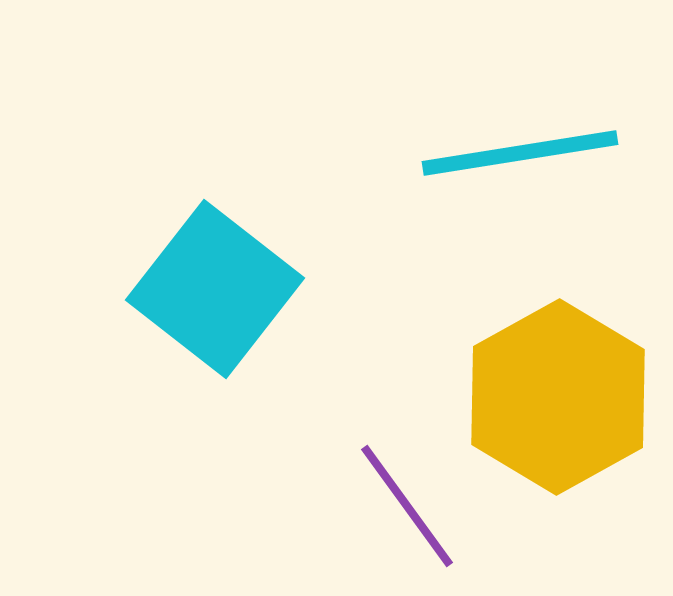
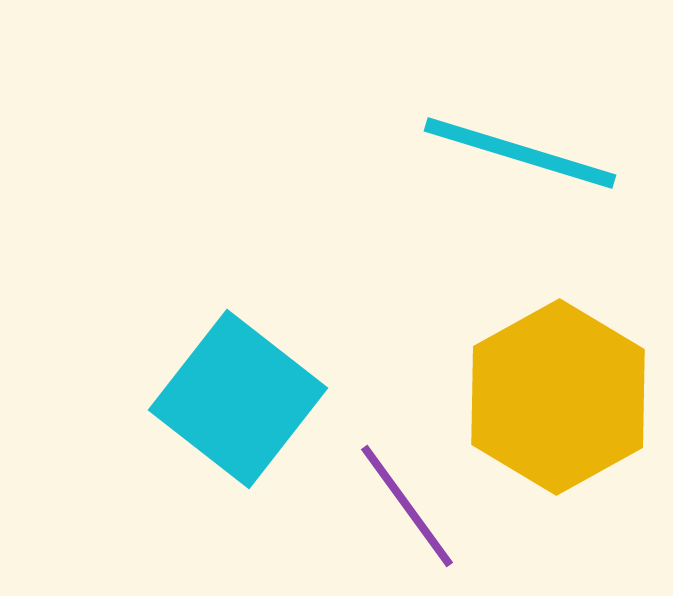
cyan line: rotated 26 degrees clockwise
cyan square: moved 23 px right, 110 px down
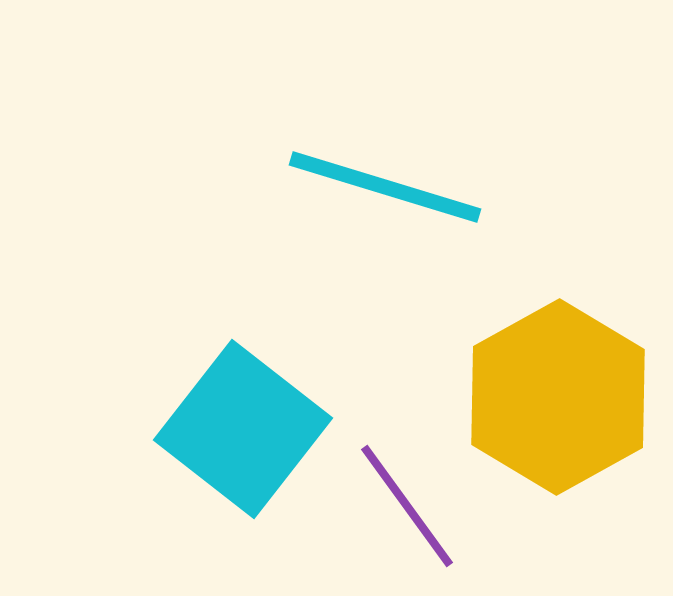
cyan line: moved 135 px left, 34 px down
cyan square: moved 5 px right, 30 px down
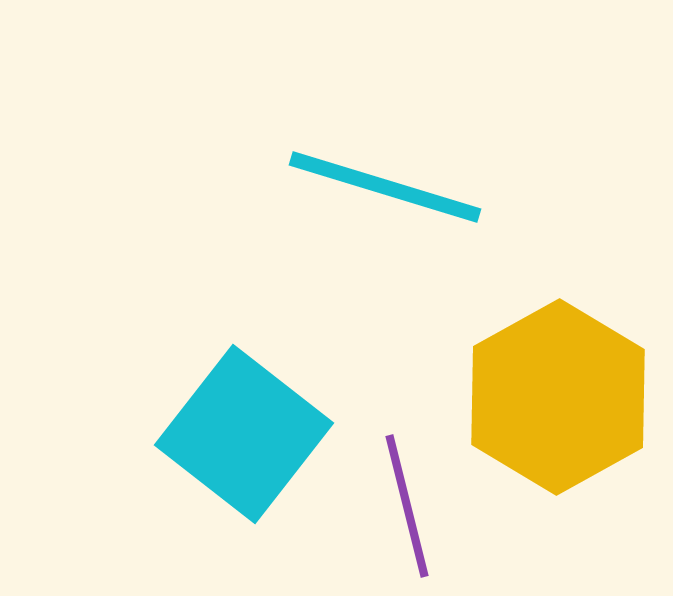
cyan square: moved 1 px right, 5 px down
purple line: rotated 22 degrees clockwise
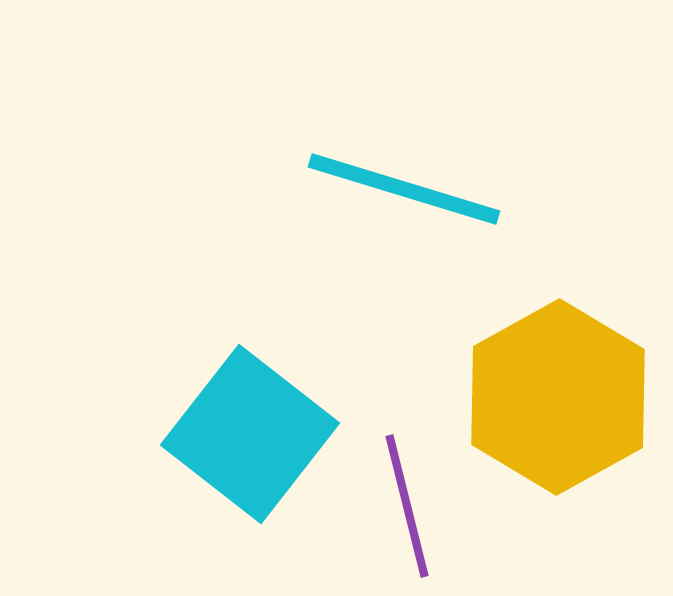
cyan line: moved 19 px right, 2 px down
cyan square: moved 6 px right
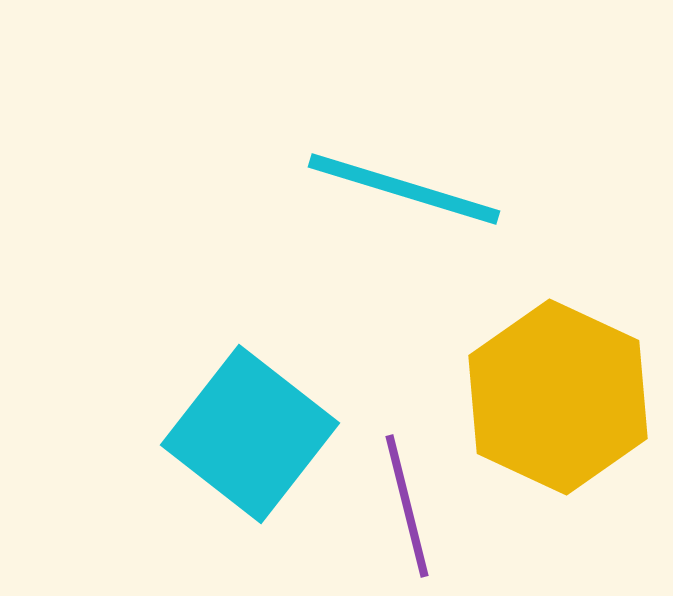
yellow hexagon: rotated 6 degrees counterclockwise
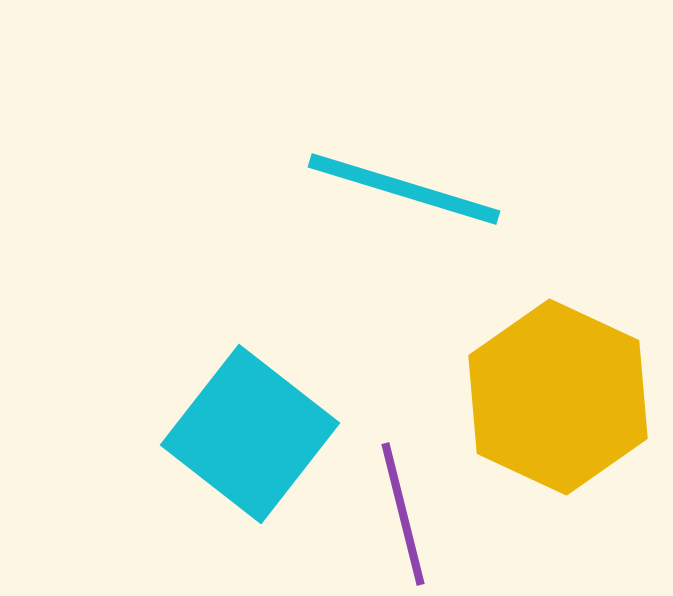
purple line: moved 4 px left, 8 px down
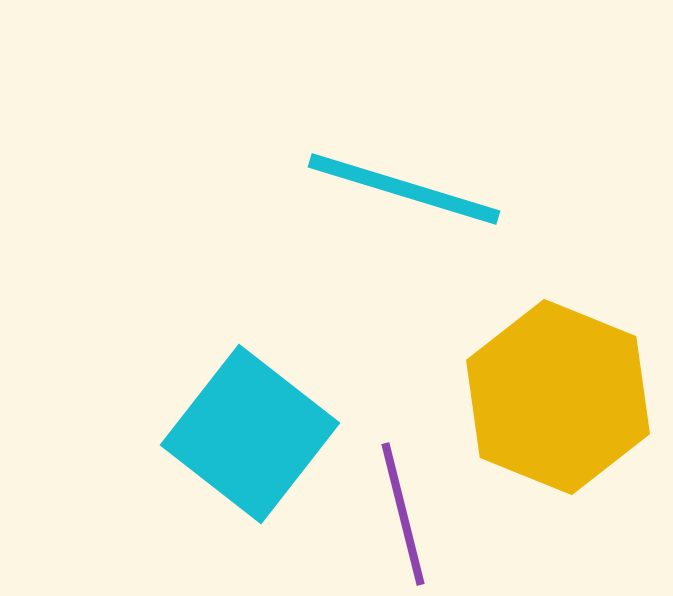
yellow hexagon: rotated 3 degrees counterclockwise
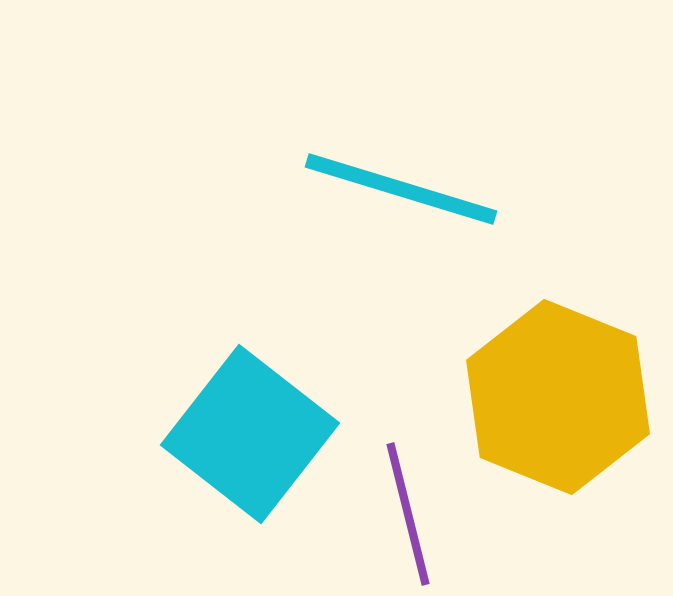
cyan line: moved 3 px left
purple line: moved 5 px right
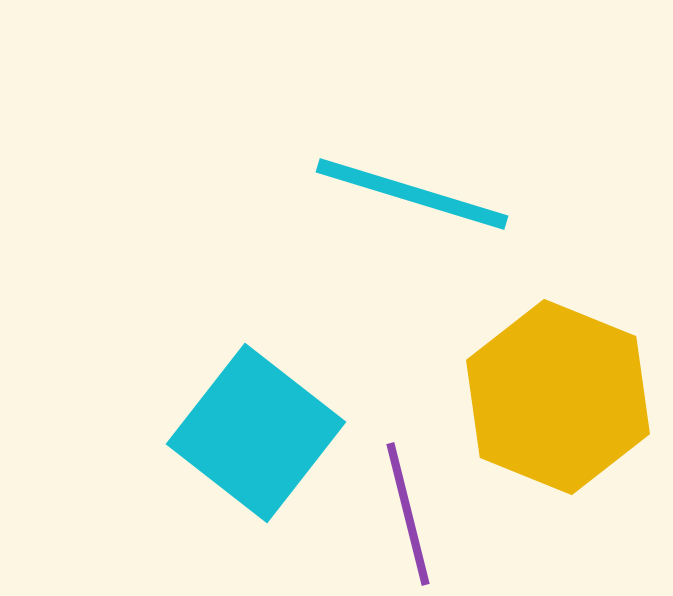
cyan line: moved 11 px right, 5 px down
cyan square: moved 6 px right, 1 px up
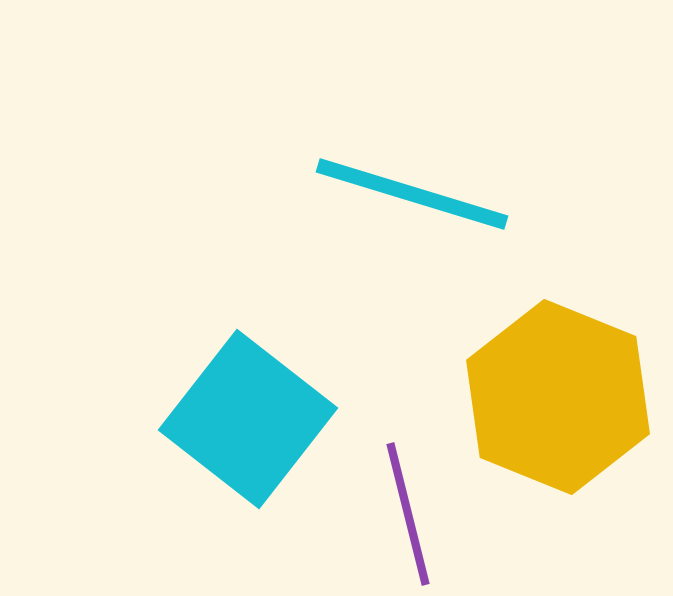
cyan square: moved 8 px left, 14 px up
